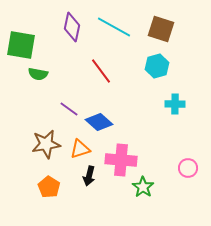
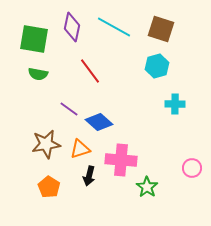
green square: moved 13 px right, 6 px up
red line: moved 11 px left
pink circle: moved 4 px right
green star: moved 4 px right
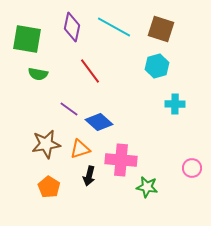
green square: moved 7 px left
green star: rotated 25 degrees counterclockwise
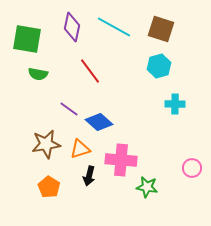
cyan hexagon: moved 2 px right
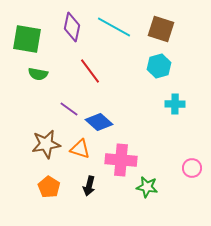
orange triangle: rotated 35 degrees clockwise
black arrow: moved 10 px down
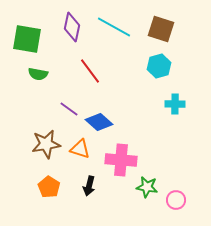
pink circle: moved 16 px left, 32 px down
